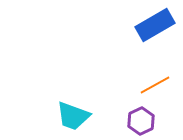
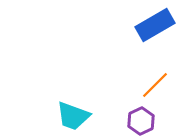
orange line: rotated 16 degrees counterclockwise
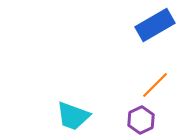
purple hexagon: moved 1 px up
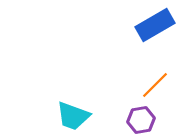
purple hexagon: rotated 16 degrees clockwise
